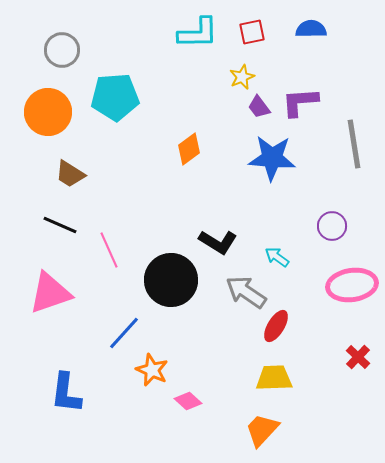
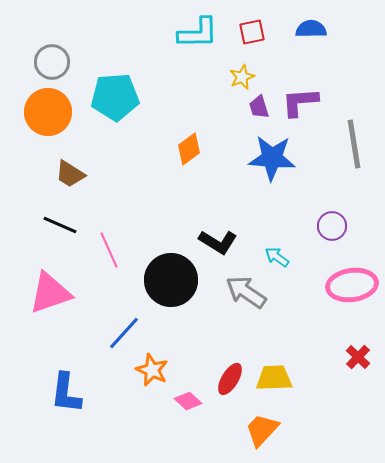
gray circle: moved 10 px left, 12 px down
purple trapezoid: rotated 20 degrees clockwise
red ellipse: moved 46 px left, 53 px down
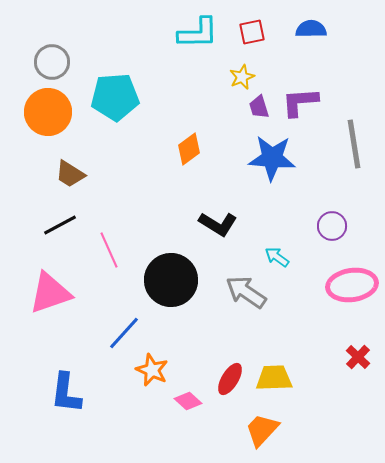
black line: rotated 52 degrees counterclockwise
black L-shape: moved 18 px up
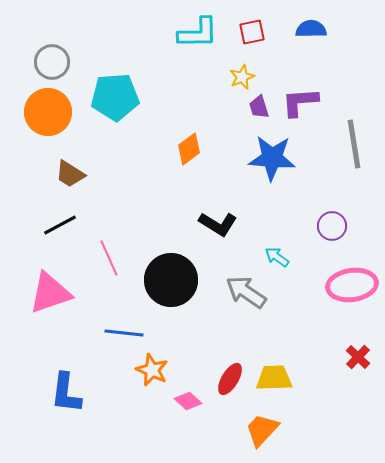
pink line: moved 8 px down
blue line: rotated 54 degrees clockwise
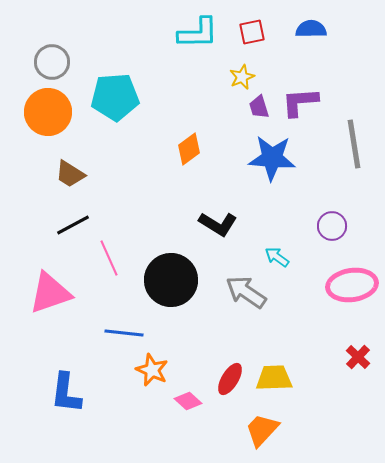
black line: moved 13 px right
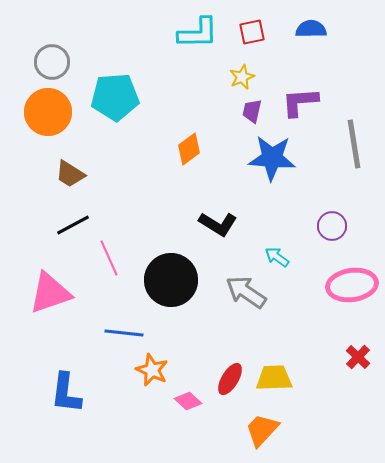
purple trapezoid: moved 7 px left, 4 px down; rotated 30 degrees clockwise
